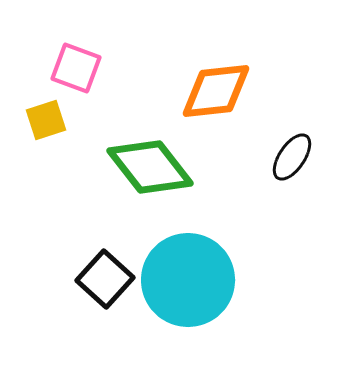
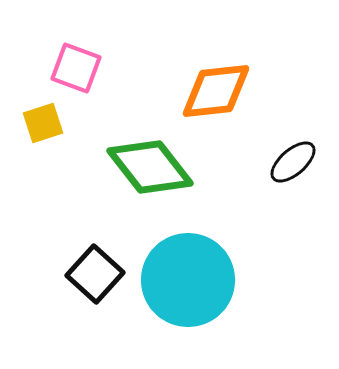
yellow square: moved 3 px left, 3 px down
black ellipse: moved 1 px right, 5 px down; rotated 15 degrees clockwise
black square: moved 10 px left, 5 px up
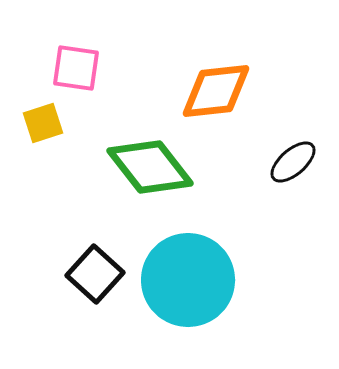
pink square: rotated 12 degrees counterclockwise
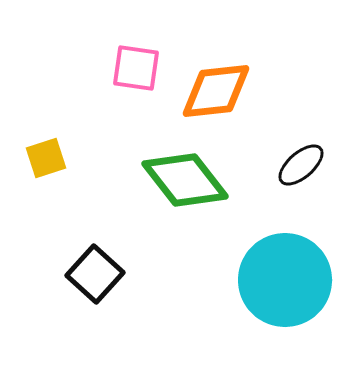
pink square: moved 60 px right
yellow square: moved 3 px right, 35 px down
black ellipse: moved 8 px right, 3 px down
green diamond: moved 35 px right, 13 px down
cyan circle: moved 97 px right
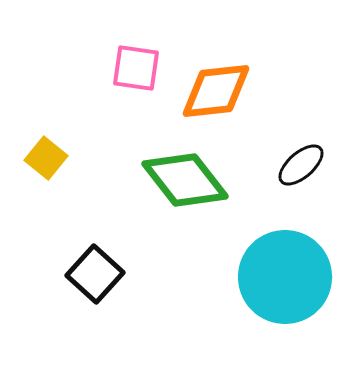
yellow square: rotated 33 degrees counterclockwise
cyan circle: moved 3 px up
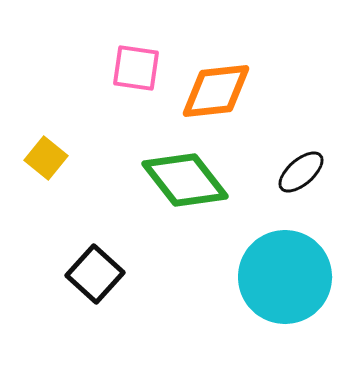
black ellipse: moved 7 px down
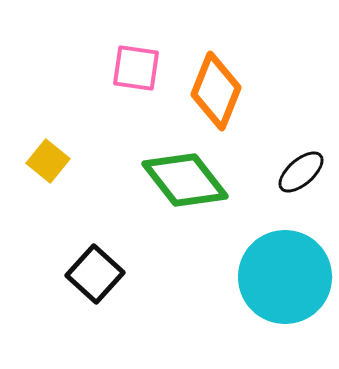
orange diamond: rotated 62 degrees counterclockwise
yellow square: moved 2 px right, 3 px down
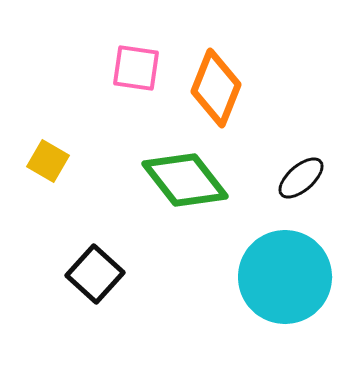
orange diamond: moved 3 px up
yellow square: rotated 9 degrees counterclockwise
black ellipse: moved 6 px down
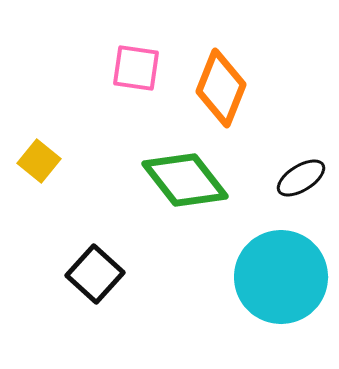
orange diamond: moved 5 px right
yellow square: moved 9 px left; rotated 9 degrees clockwise
black ellipse: rotated 9 degrees clockwise
cyan circle: moved 4 px left
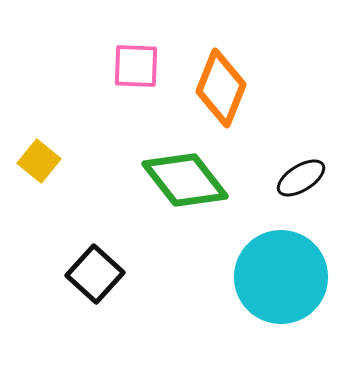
pink square: moved 2 px up; rotated 6 degrees counterclockwise
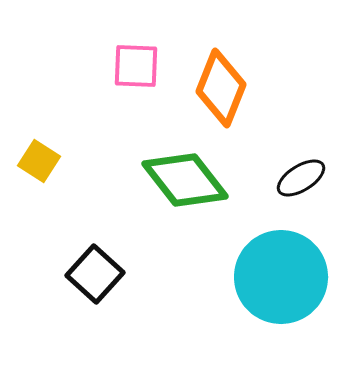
yellow square: rotated 6 degrees counterclockwise
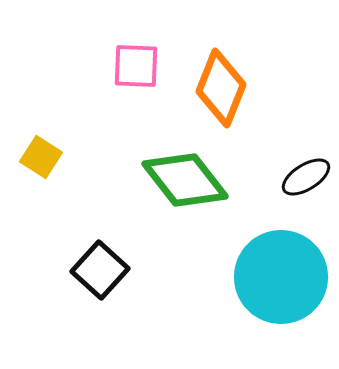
yellow square: moved 2 px right, 4 px up
black ellipse: moved 5 px right, 1 px up
black square: moved 5 px right, 4 px up
